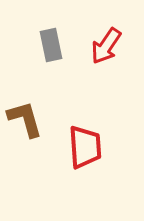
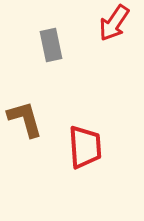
red arrow: moved 8 px right, 23 px up
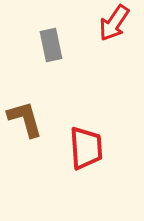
red trapezoid: moved 1 px right, 1 px down
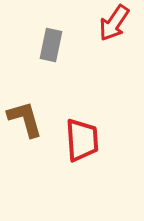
gray rectangle: rotated 24 degrees clockwise
red trapezoid: moved 4 px left, 8 px up
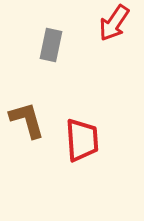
brown L-shape: moved 2 px right, 1 px down
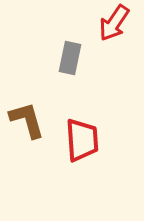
gray rectangle: moved 19 px right, 13 px down
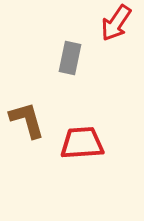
red arrow: moved 2 px right
red trapezoid: moved 3 px down; rotated 90 degrees counterclockwise
